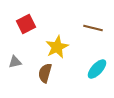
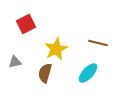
brown line: moved 5 px right, 15 px down
yellow star: moved 1 px left, 2 px down
cyan ellipse: moved 9 px left, 4 px down
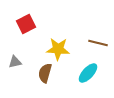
yellow star: moved 2 px right; rotated 30 degrees clockwise
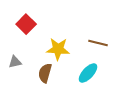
red square: rotated 18 degrees counterclockwise
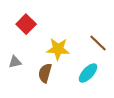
brown line: rotated 30 degrees clockwise
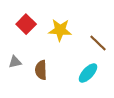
yellow star: moved 2 px right, 19 px up
brown semicircle: moved 4 px left, 3 px up; rotated 18 degrees counterclockwise
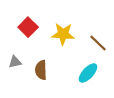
red square: moved 2 px right, 3 px down
yellow star: moved 3 px right, 4 px down
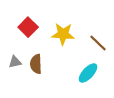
brown semicircle: moved 5 px left, 6 px up
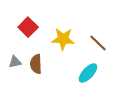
yellow star: moved 5 px down
